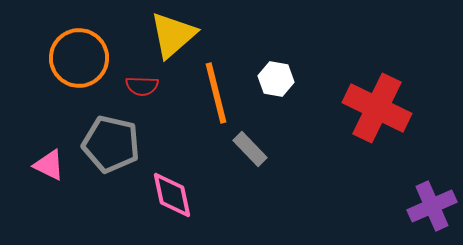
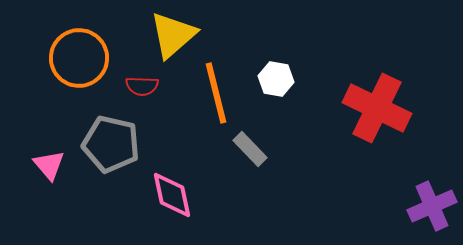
pink triangle: rotated 24 degrees clockwise
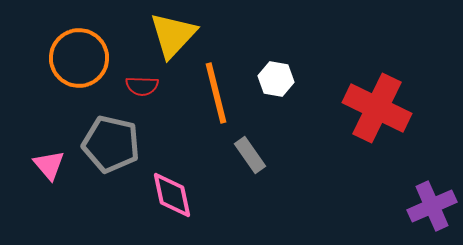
yellow triangle: rotated 6 degrees counterclockwise
gray rectangle: moved 6 px down; rotated 9 degrees clockwise
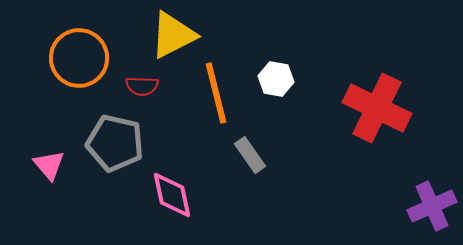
yellow triangle: rotated 20 degrees clockwise
gray pentagon: moved 4 px right, 1 px up
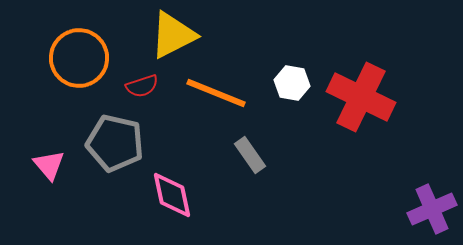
white hexagon: moved 16 px right, 4 px down
red semicircle: rotated 20 degrees counterclockwise
orange line: rotated 54 degrees counterclockwise
red cross: moved 16 px left, 11 px up
purple cross: moved 3 px down
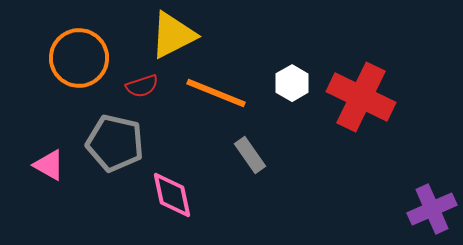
white hexagon: rotated 20 degrees clockwise
pink triangle: rotated 20 degrees counterclockwise
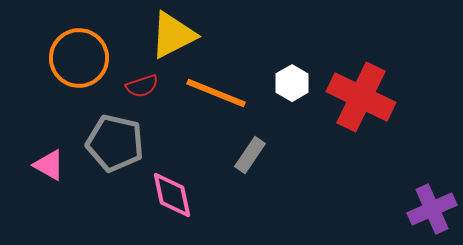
gray rectangle: rotated 69 degrees clockwise
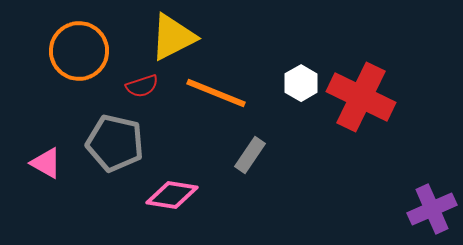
yellow triangle: moved 2 px down
orange circle: moved 7 px up
white hexagon: moved 9 px right
pink triangle: moved 3 px left, 2 px up
pink diamond: rotated 69 degrees counterclockwise
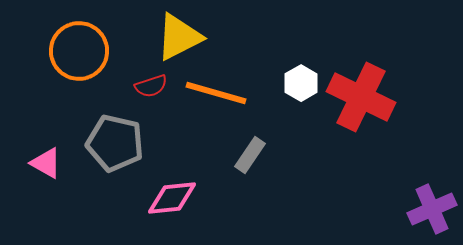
yellow triangle: moved 6 px right
red semicircle: moved 9 px right
orange line: rotated 6 degrees counterclockwise
pink diamond: moved 3 px down; rotated 15 degrees counterclockwise
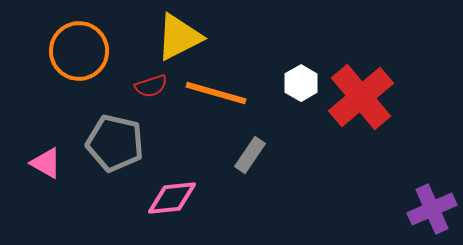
red cross: rotated 24 degrees clockwise
